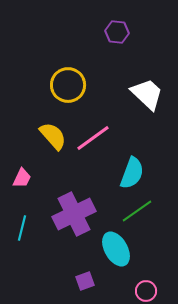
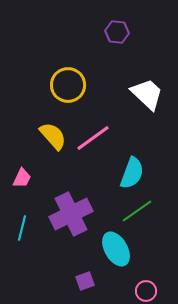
purple cross: moved 3 px left
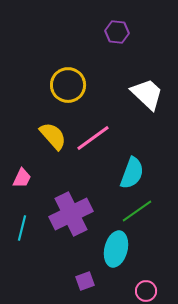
cyan ellipse: rotated 44 degrees clockwise
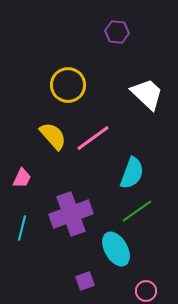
purple cross: rotated 6 degrees clockwise
cyan ellipse: rotated 44 degrees counterclockwise
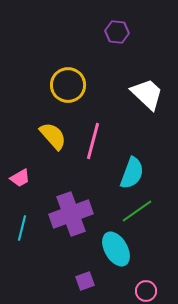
pink line: moved 3 px down; rotated 39 degrees counterclockwise
pink trapezoid: moved 2 px left; rotated 35 degrees clockwise
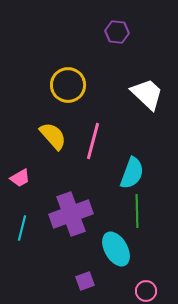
green line: rotated 56 degrees counterclockwise
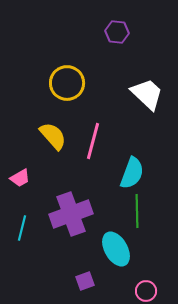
yellow circle: moved 1 px left, 2 px up
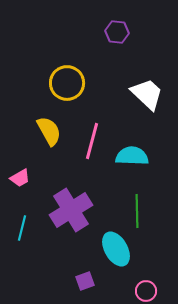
yellow semicircle: moved 4 px left, 5 px up; rotated 12 degrees clockwise
pink line: moved 1 px left
cyan semicircle: moved 17 px up; rotated 108 degrees counterclockwise
purple cross: moved 4 px up; rotated 12 degrees counterclockwise
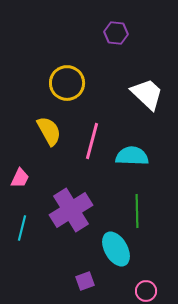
purple hexagon: moved 1 px left, 1 px down
pink trapezoid: rotated 35 degrees counterclockwise
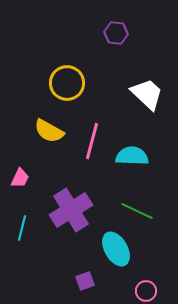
yellow semicircle: rotated 148 degrees clockwise
green line: rotated 64 degrees counterclockwise
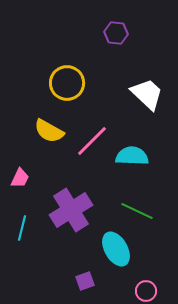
pink line: rotated 30 degrees clockwise
